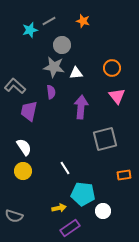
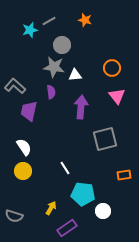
orange star: moved 2 px right, 1 px up
white triangle: moved 1 px left, 2 px down
yellow arrow: moved 8 px left; rotated 48 degrees counterclockwise
purple rectangle: moved 3 px left
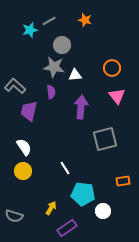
orange rectangle: moved 1 px left, 6 px down
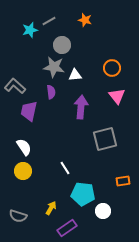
gray semicircle: moved 4 px right
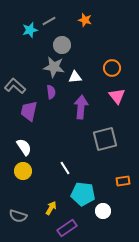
white triangle: moved 2 px down
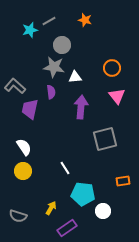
purple trapezoid: moved 1 px right, 2 px up
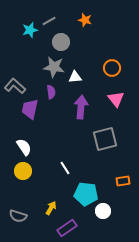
gray circle: moved 1 px left, 3 px up
pink triangle: moved 1 px left, 3 px down
cyan pentagon: moved 3 px right
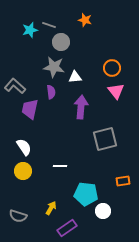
gray line: moved 4 px down; rotated 48 degrees clockwise
pink triangle: moved 8 px up
white line: moved 5 px left, 2 px up; rotated 56 degrees counterclockwise
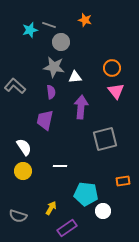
purple trapezoid: moved 15 px right, 11 px down
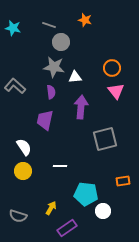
cyan star: moved 17 px left, 2 px up; rotated 28 degrees clockwise
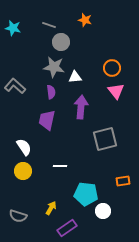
purple trapezoid: moved 2 px right
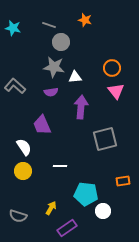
purple semicircle: rotated 88 degrees clockwise
purple trapezoid: moved 5 px left, 5 px down; rotated 35 degrees counterclockwise
